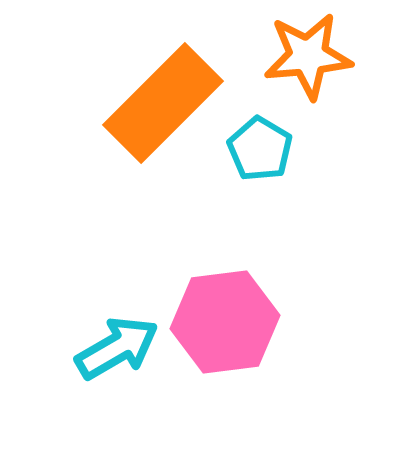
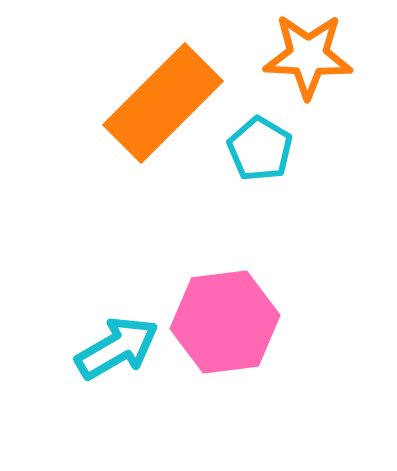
orange star: rotated 8 degrees clockwise
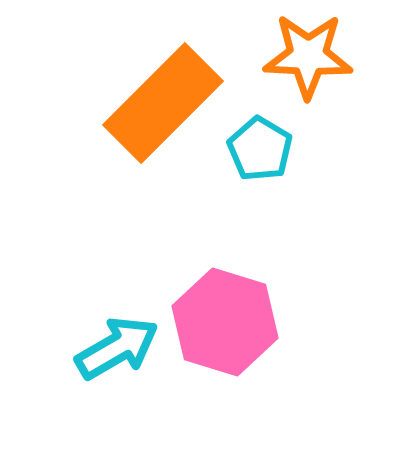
pink hexagon: rotated 24 degrees clockwise
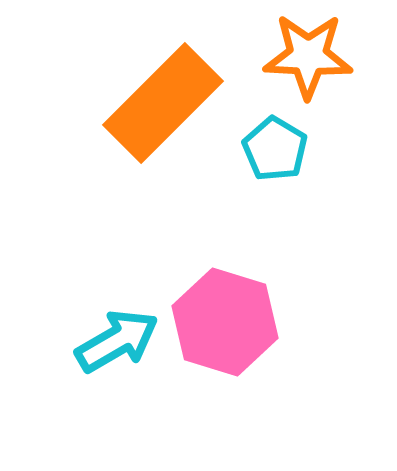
cyan pentagon: moved 15 px right
cyan arrow: moved 7 px up
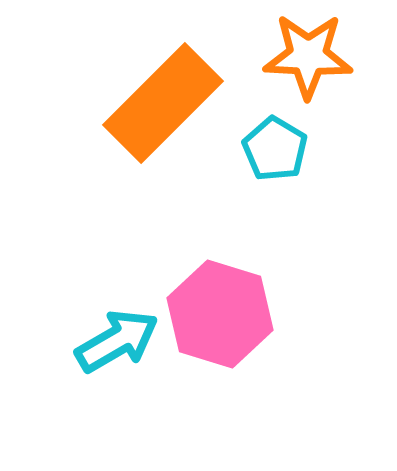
pink hexagon: moved 5 px left, 8 px up
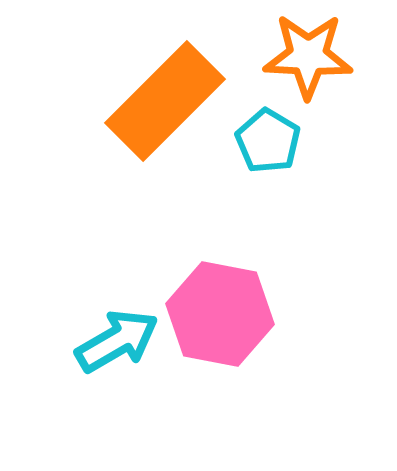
orange rectangle: moved 2 px right, 2 px up
cyan pentagon: moved 7 px left, 8 px up
pink hexagon: rotated 6 degrees counterclockwise
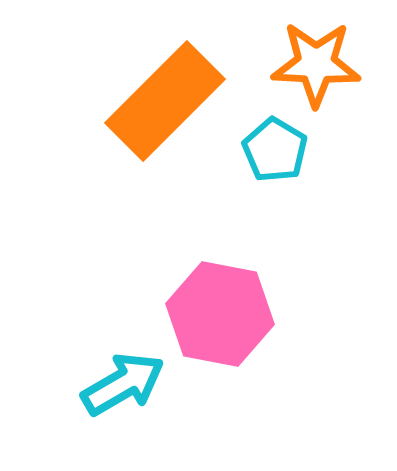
orange star: moved 8 px right, 8 px down
cyan pentagon: moved 7 px right, 9 px down
cyan arrow: moved 6 px right, 43 px down
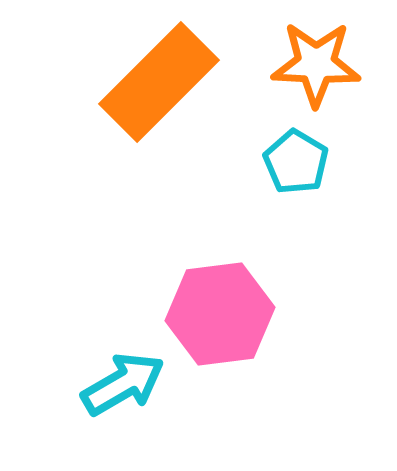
orange rectangle: moved 6 px left, 19 px up
cyan pentagon: moved 21 px right, 12 px down
pink hexagon: rotated 18 degrees counterclockwise
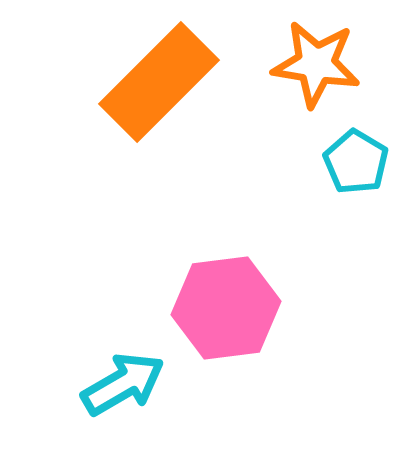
orange star: rotated 6 degrees clockwise
cyan pentagon: moved 60 px right
pink hexagon: moved 6 px right, 6 px up
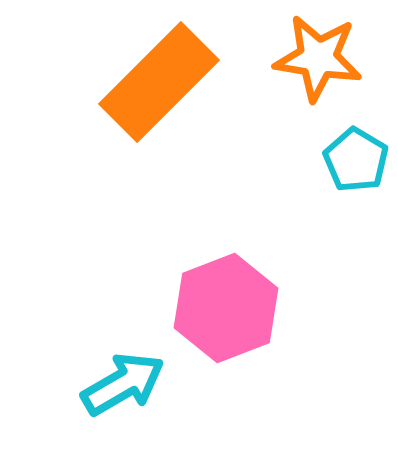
orange star: moved 2 px right, 6 px up
cyan pentagon: moved 2 px up
pink hexagon: rotated 14 degrees counterclockwise
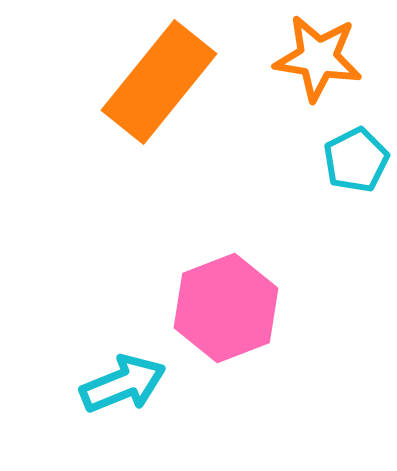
orange rectangle: rotated 6 degrees counterclockwise
cyan pentagon: rotated 14 degrees clockwise
cyan arrow: rotated 8 degrees clockwise
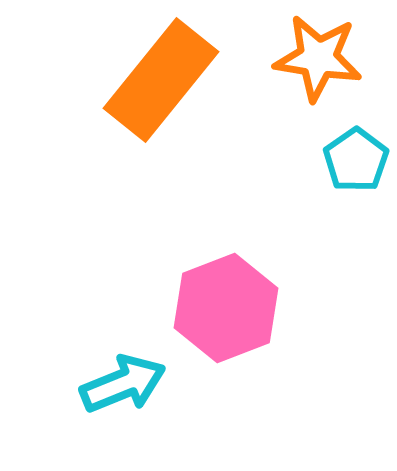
orange rectangle: moved 2 px right, 2 px up
cyan pentagon: rotated 8 degrees counterclockwise
